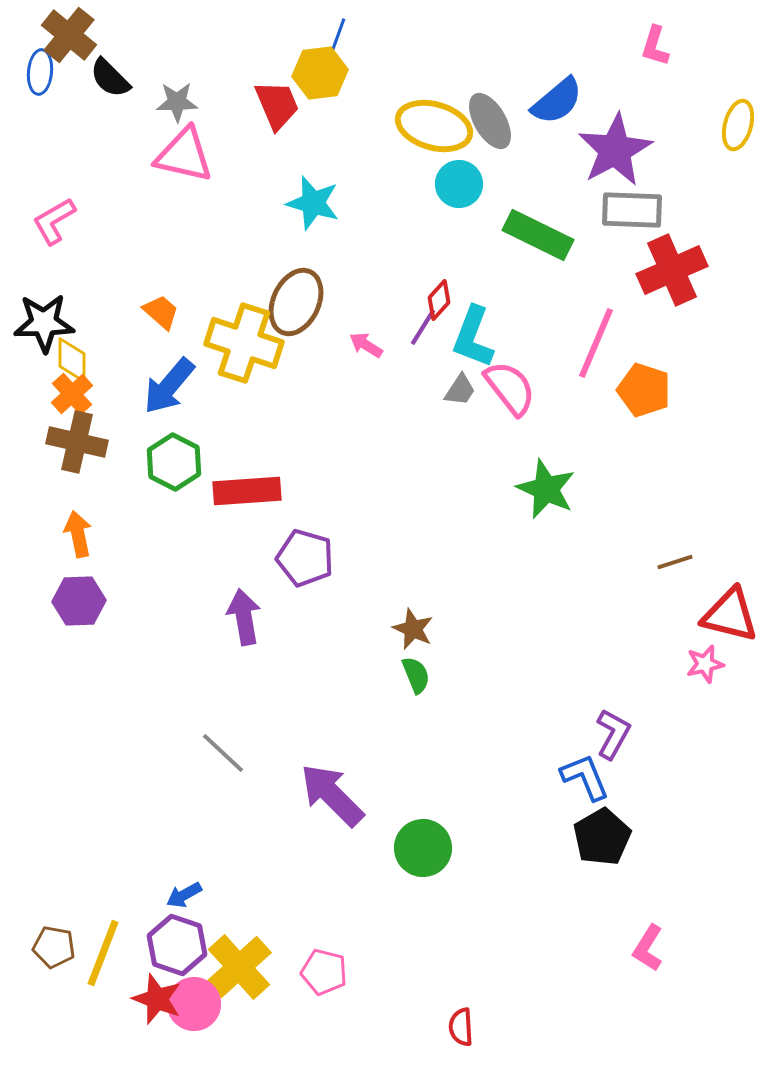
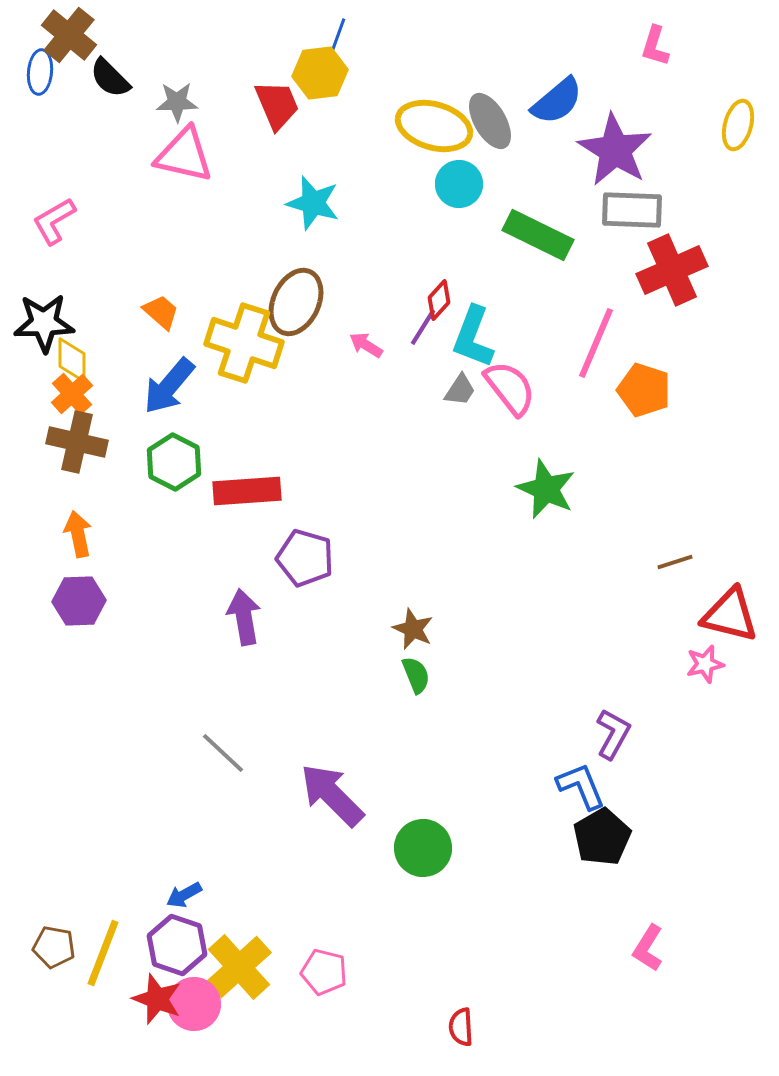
purple star at (615, 150): rotated 12 degrees counterclockwise
blue L-shape at (585, 777): moved 4 px left, 9 px down
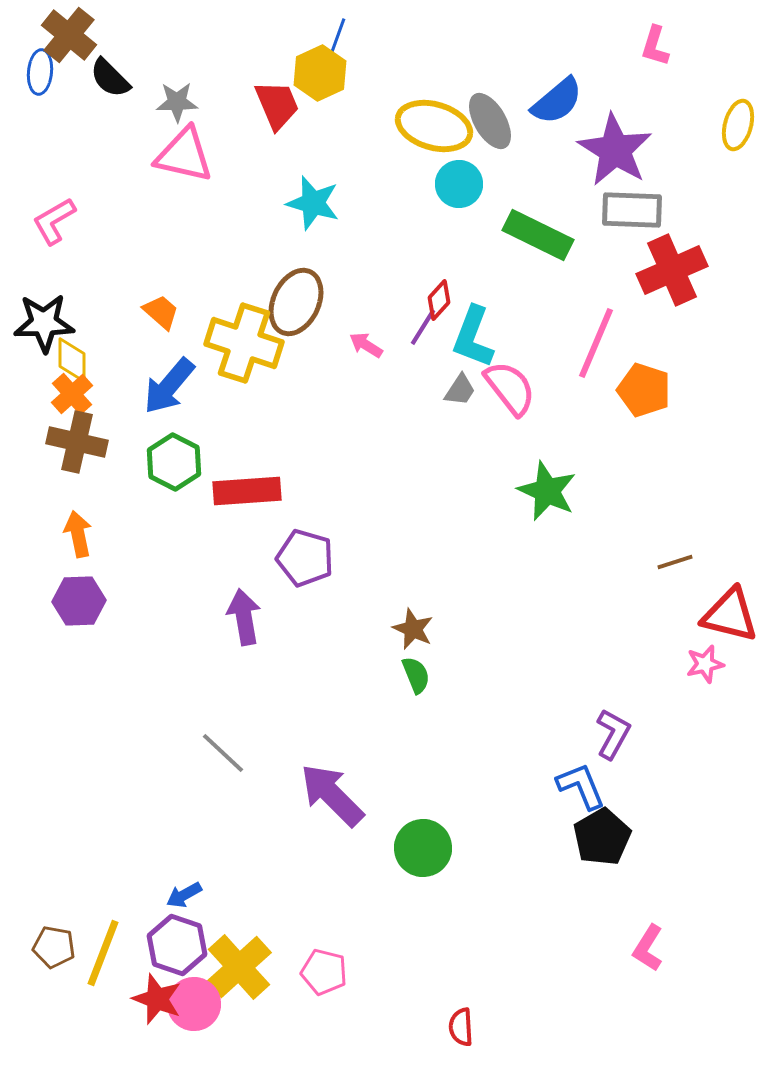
yellow hexagon at (320, 73): rotated 18 degrees counterclockwise
green star at (546, 489): moved 1 px right, 2 px down
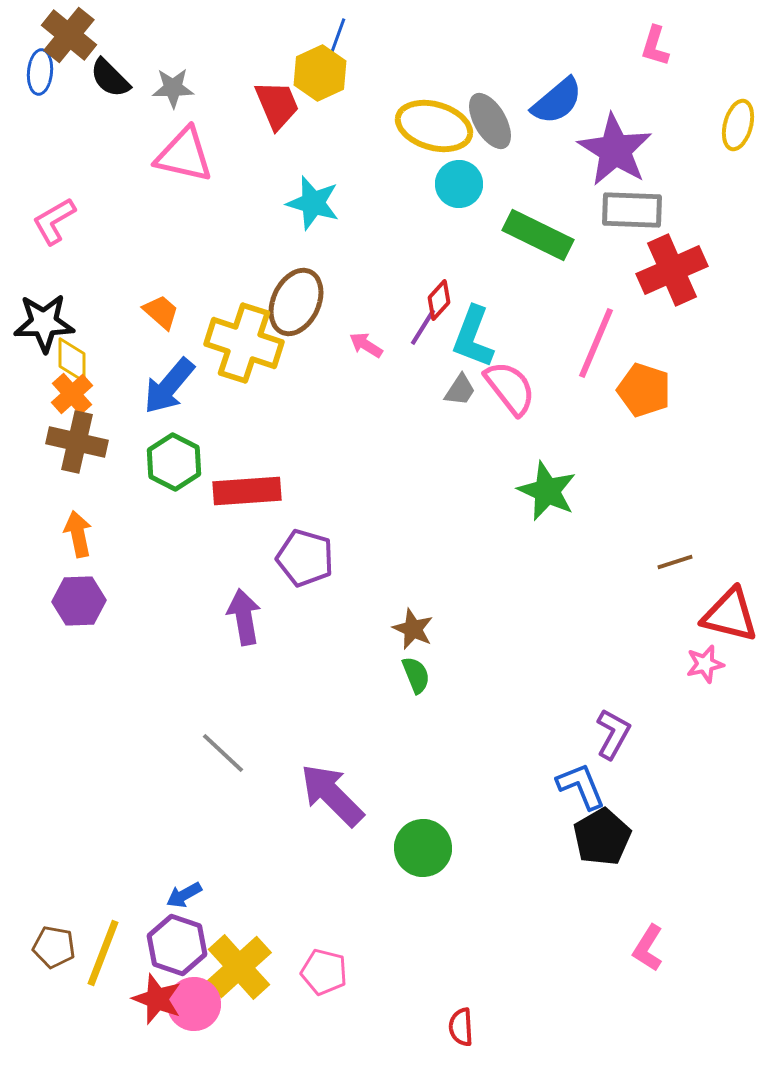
gray star at (177, 102): moved 4 px left, 14 px up
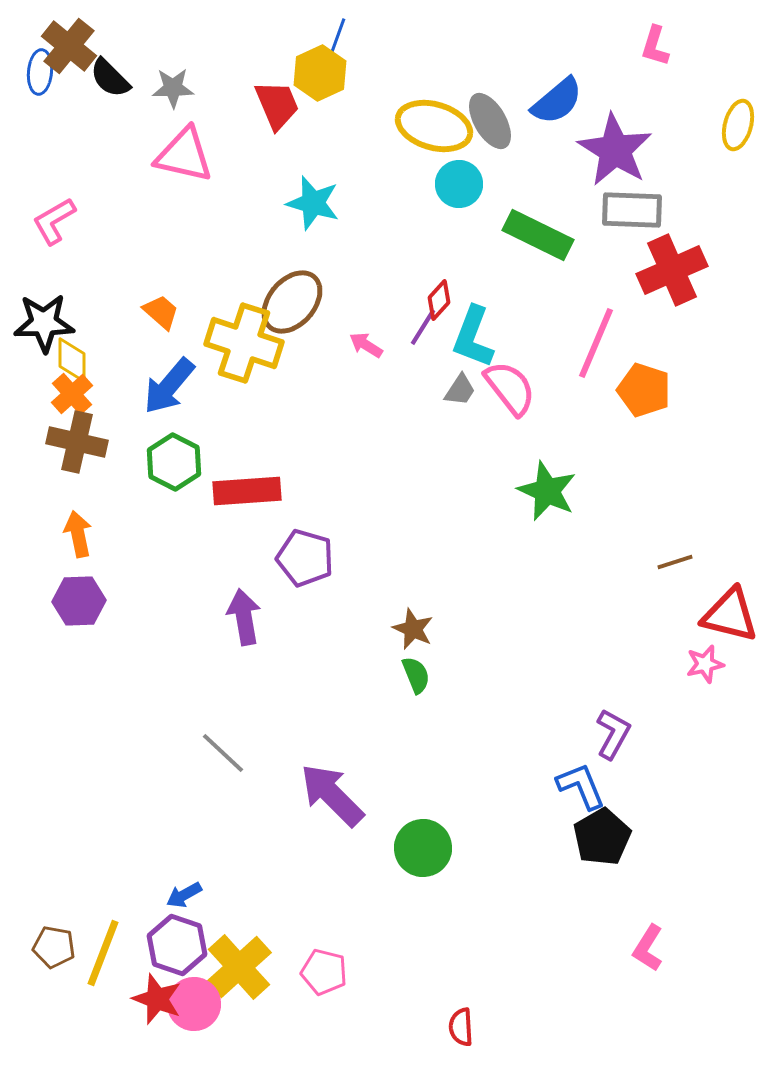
brown cross at (69, 35): moved 11 px down
brown ellipse at (296, 302): moved 4 px left; rotated 16 degrees clockwise
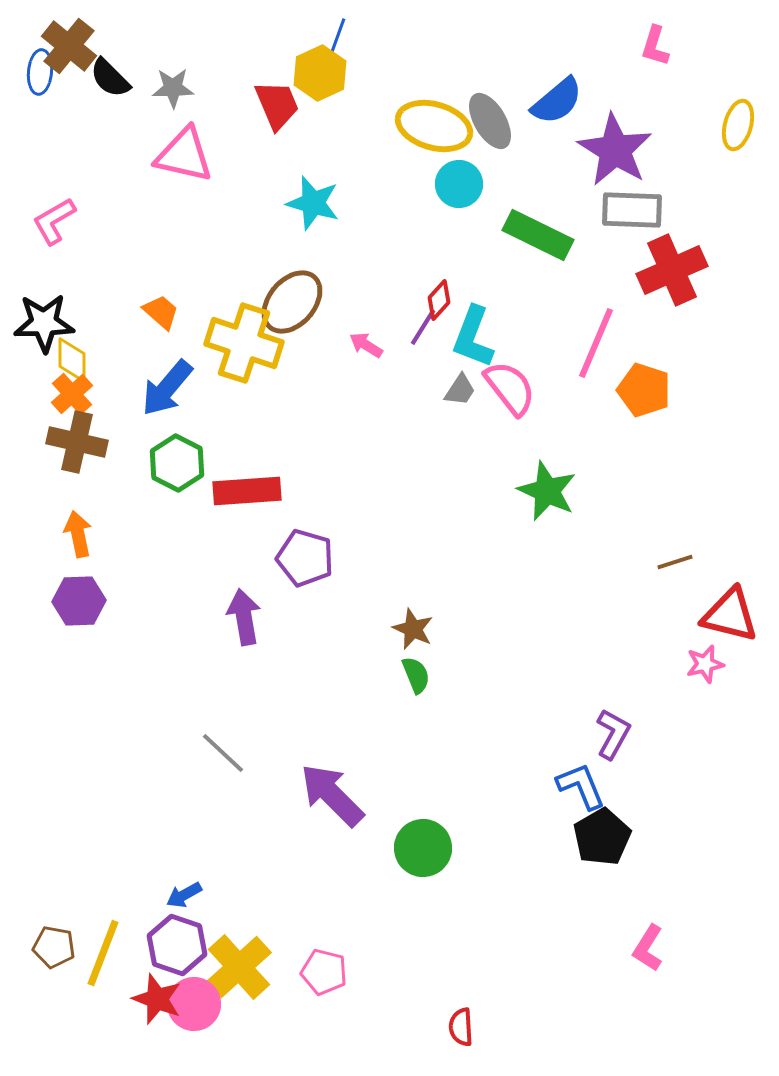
blue arrow at (169, 386): moved 2 px left, 2 px down
green hexagon at (174, 462): moved 3 px right, 1 px down
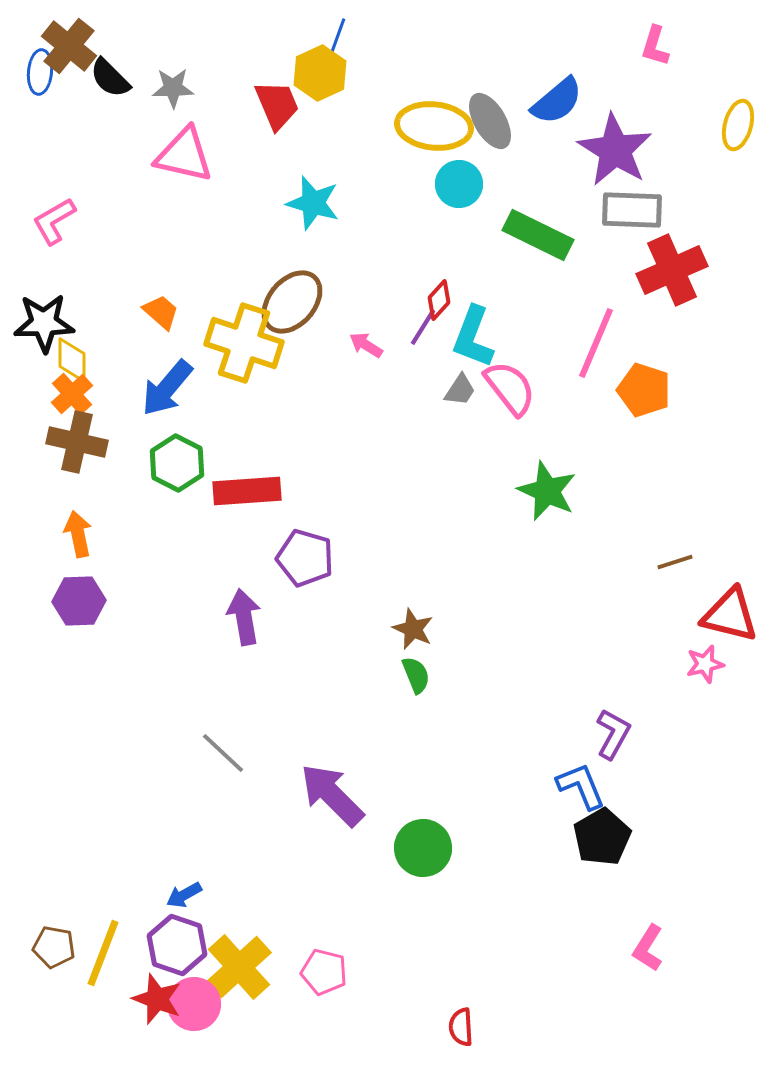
yellow ellipse at (434, 126): rotated 10 degrees counterclockwise
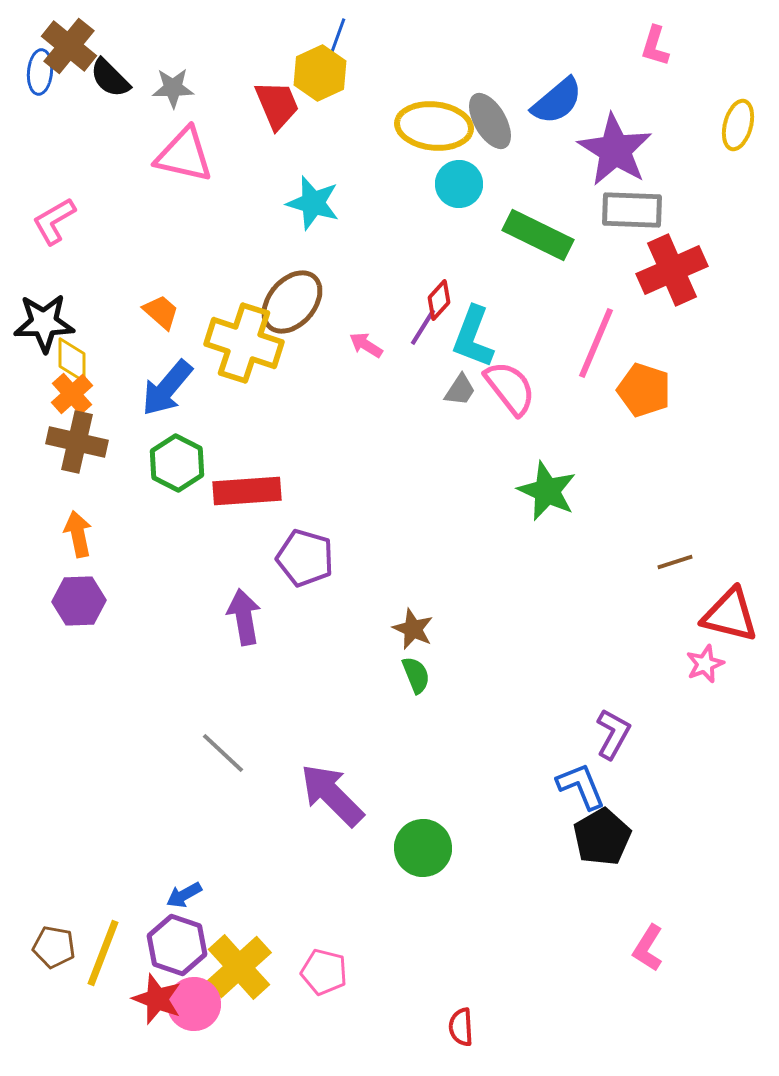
pink star at (705, 664): rotated 9 degrees counterclockwise
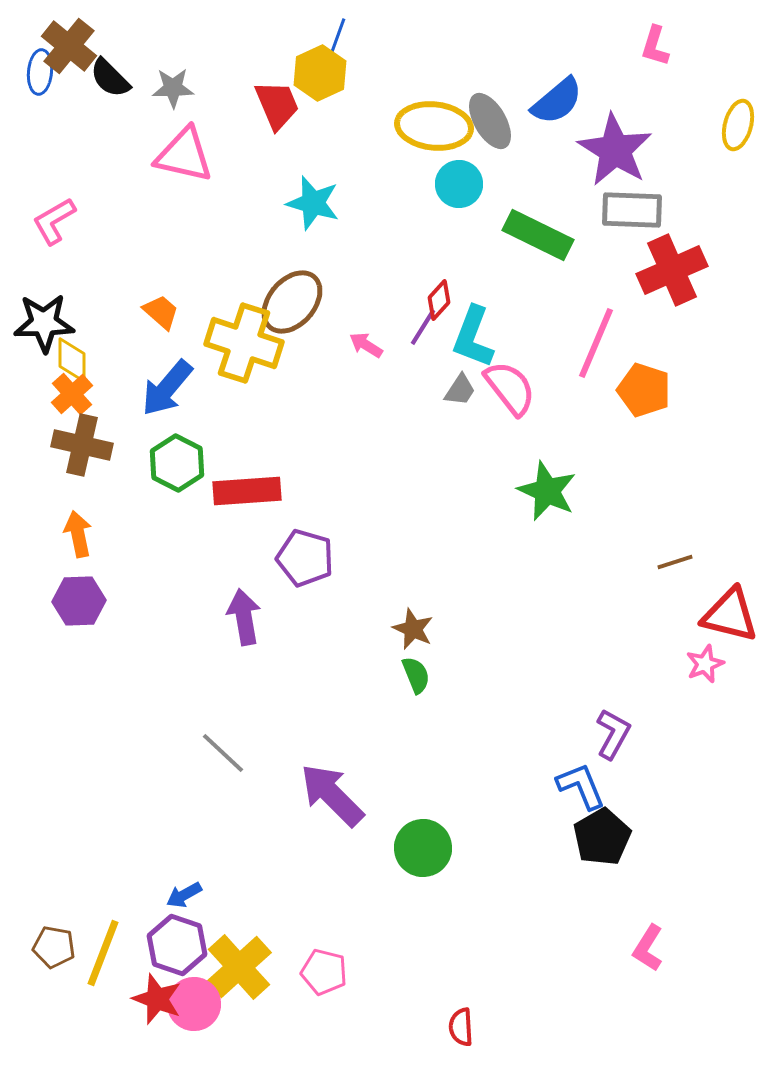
brown cross at (77, 442): moved 5 px right, 3 px down
